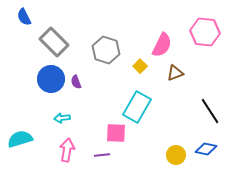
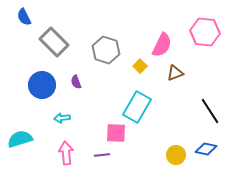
blue circle: moved 9 px left, 6 px down
pink arrow: moved 1 px left, 3 px down; rotated 15 degrees counterclockwise
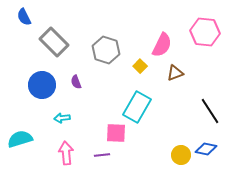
yellow circle: moved 5 px right
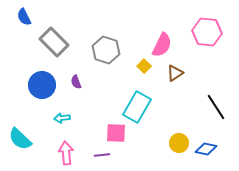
pink hexagon: moved 2 px right
yellow square: moved 4 px right
brown triangle: rotated 12 degrees counterclockwise
black line: moved 6 px right, 4 px up
cyan semicircle: rotated 120 degrees counterclockwise
yellow circle: moved 2 px left, 12 px up
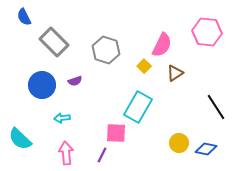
purple semicircle: moved 1 px left, 1 px up; rotated 88 degrees counterclockwise
cyan rectangle: moved 1 px right
purple line: rotated 56 degrees counterclockwise
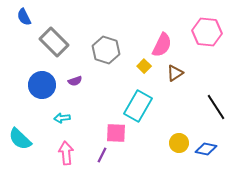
cyan rectangle: moved 1 px up
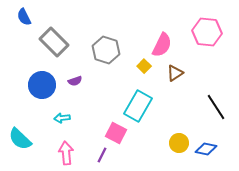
pink square: rotated 25 degrees clockwise
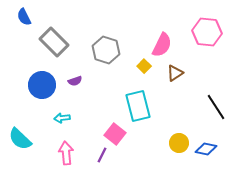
cyan rectangle: rotated 44 degrees counterclockwise
pink square: moved 1 px left, 1 px down; rotated 10 degrees clockwise
